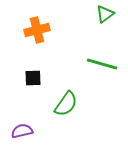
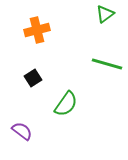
green line: moved 5 px right
black square: rotated 30 degrees counterclockwise
purple semicircle: rotated 50 degrees clockwise
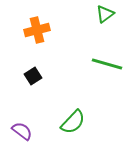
black square: moved 2 px up
green semicircle: moved 7 px right, 18 px down; rotated 8 degrees clockwise
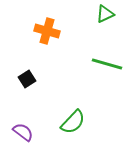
green triangle: rotated 12 degrees clockwise
orange cross: moved 10 px right, 1 px down; rotated 30 degrees clockwise
black square: moved 6 px left, 3 px down
purple semicircle: moved 1 px right, 1 px down
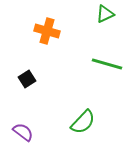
green semicircle: moved 10 px right
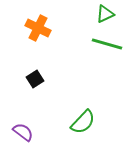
orange cross: moved 9 px left, 3 px up; rotated 10 degrees clockwise
green line: moved 20 px up
black square: moved 8 px right
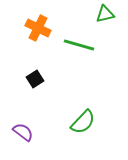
green triangle: rotated 12 degrees clockwise
green line: moved 28 px left, 1 px down
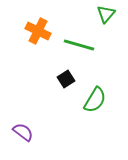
green triangle: moved 1 px right; rotated 36 degrees counterclockwise
orange cross: moved 3 px down
black square: moved 31 px right
green semicircle: moved 12 px right, 22 px up; rotated 12 degrees counterclockwise
